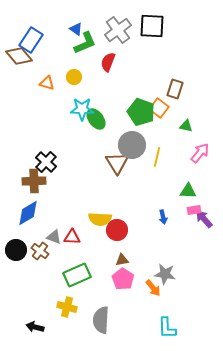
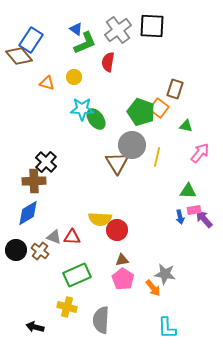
red semicircle at (108, 62): rotated 12 degrees counterclockwise
blue arrow at (163, 217): moved 17 px right
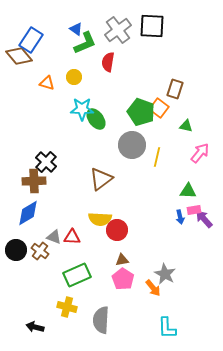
brown triangle at (117, 163): moved 16 px left, 16 px down; rotated 25 degrees clockwise
gray star at (165, 274): rotated 20 degrees clockwise
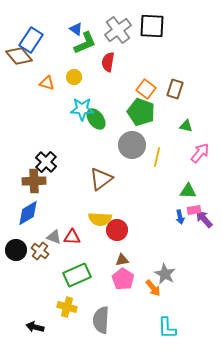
orange square at (159, 108): moved 13 px left, 19 px up
